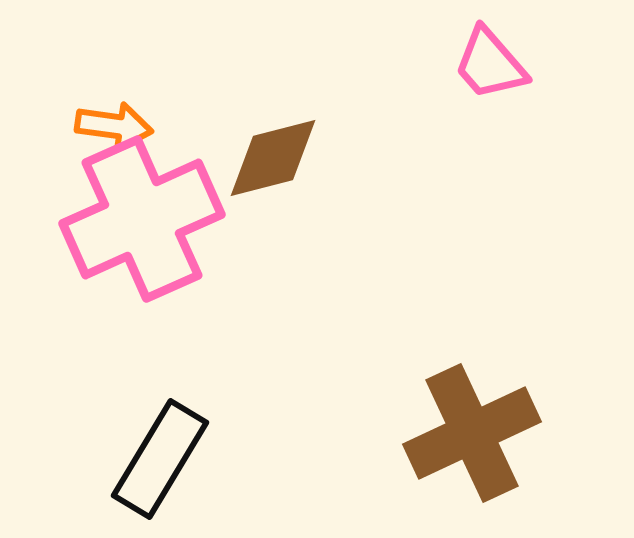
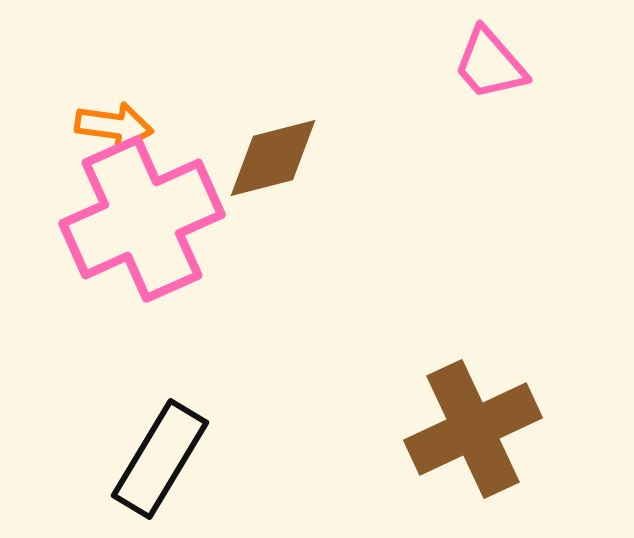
brown cross: moved 1 px right, 4 px up
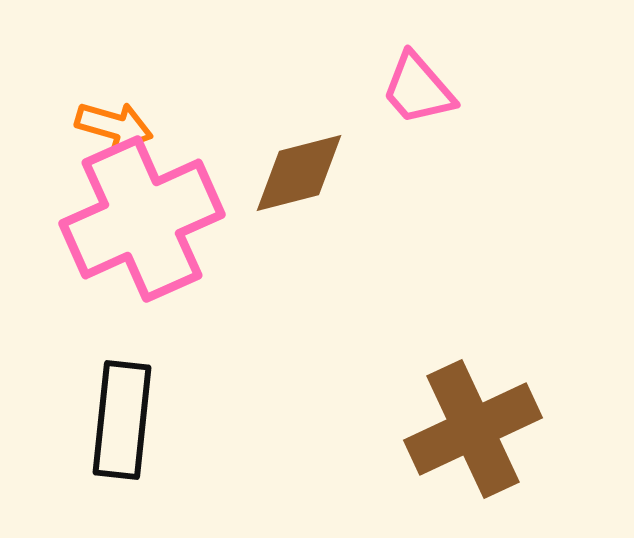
pink trapezoid: moved 72 px left, 25 px down
orange arrow: rotated 8 degrees clockwise
brown diamond: moved 26 px right, 15 px down
black rectangle: moved 38 px left, 39 px up; rotated 25 degrees counterclockwise
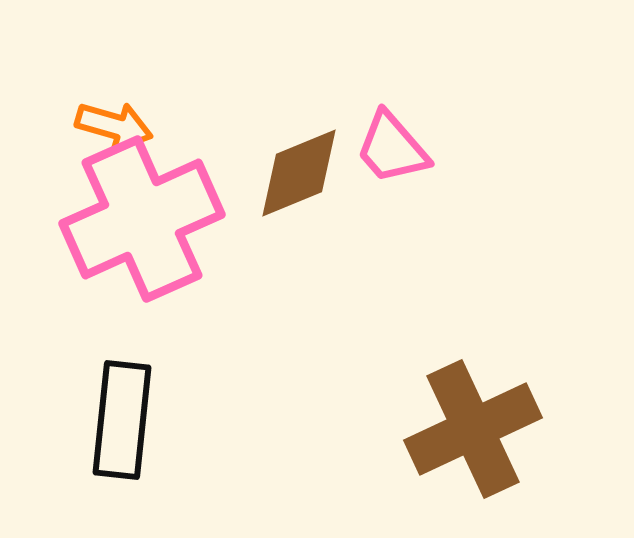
pink trapezoid: moved 26 px left, 59 px down
brown diamond: rotated 8 degrees counterclockwise
